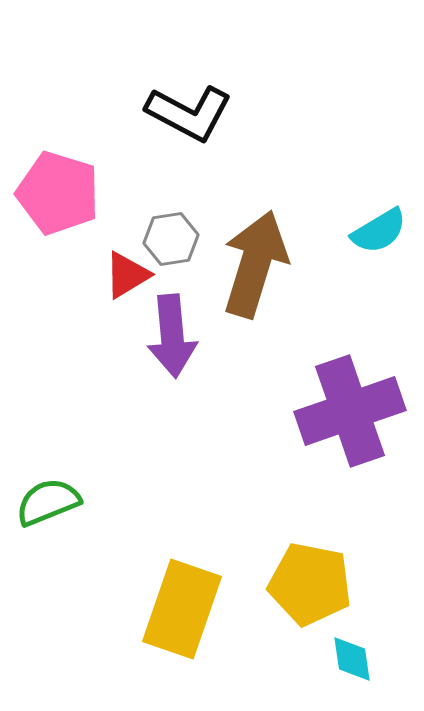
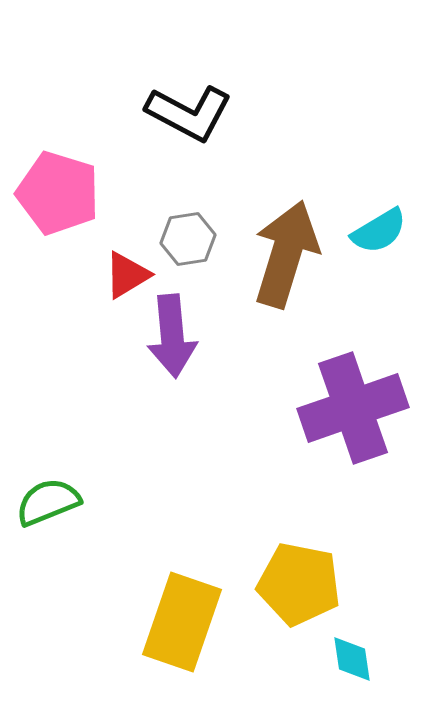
gray hexagon: moved 17 px right
brown arrow: moved 31 px right, 10 px up
purple cross: moved 3 px right, 3 px up
yellow pentagon: moved 11 px left
yellow rectangle: moved 13 px down
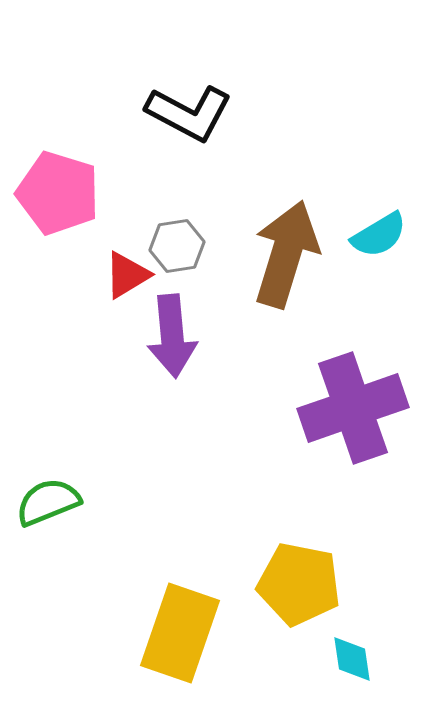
cyan semicircle: moved 4 px down
gray hexagon: moved 11 px left, 7 px down
yellow rectangle: moved 2 px left, 11 px down
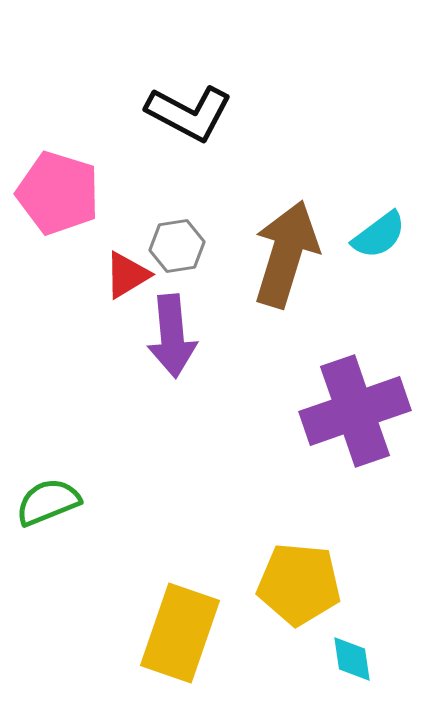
cyan semicircle: rotated 6 degrees counterclockwise
purple cross: moved 2 px right, 3 px down
yellow pentagon: rotated 6 degrees counterclockwise
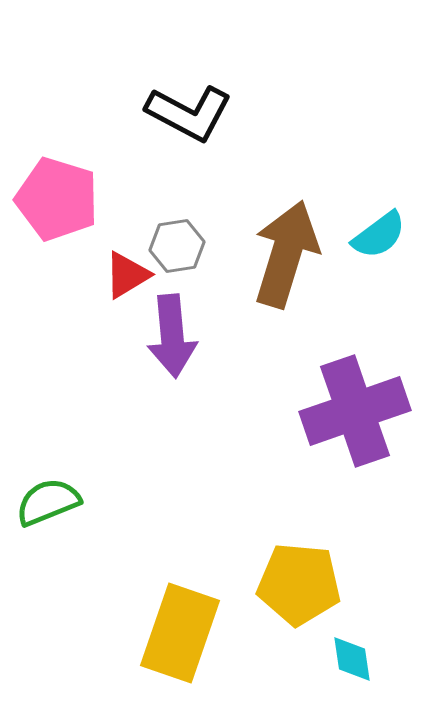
pink pentagon: moved 1 px left, 6 px down
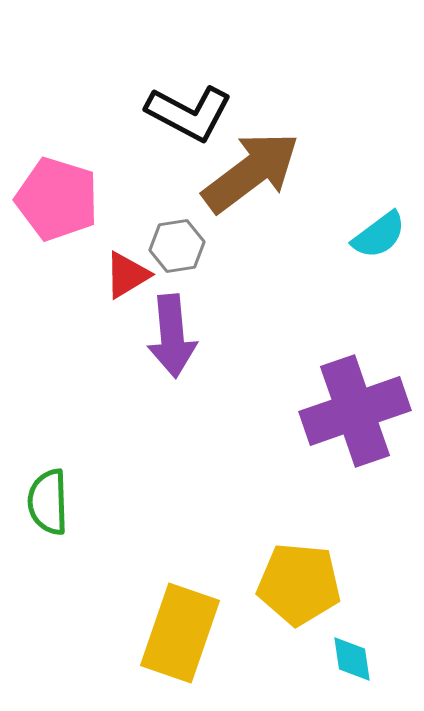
brown arrow: moved 35 px left, 82 px up; rotated 36 degrees clockwise
green semicircle: rotated 70 degrees counterclockwise
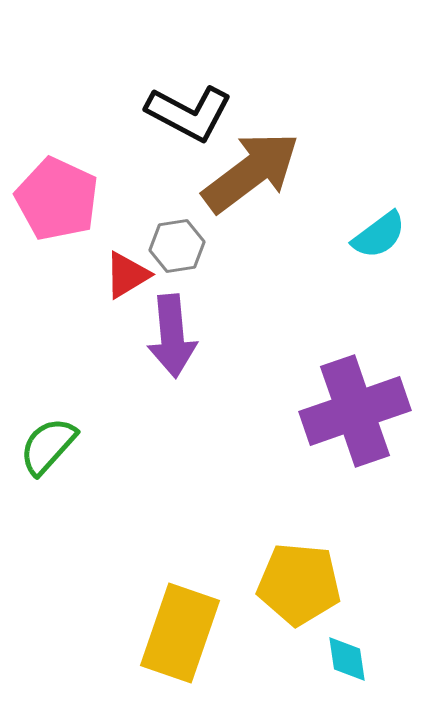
pink pentagon: rotated 8 degrees clockwise
green semicircle: moved 56 px up; rotated 44 degrees clockwise
cyan diamond: moved 5 px left
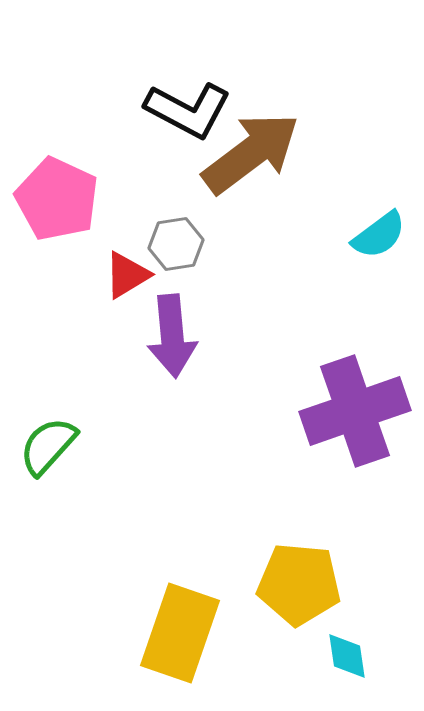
black L-shape: moved 1 px left, 3 px up
brown arrow: moved 19 px up
gray hexagon: moved 1 px left, 2 px up
cyan diamond: moved 3 px up
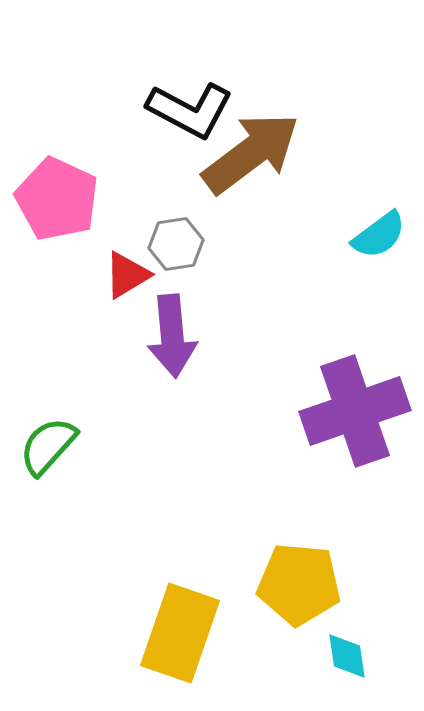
black L-shape: moved 2 px right
